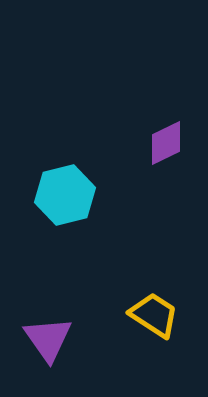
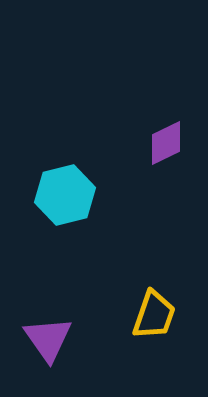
yellow trapezoid: rotated 76 degrees clockwise
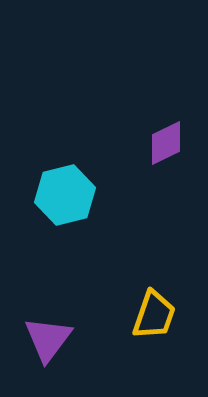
purple triangle: rotated 12 degrees clockwise
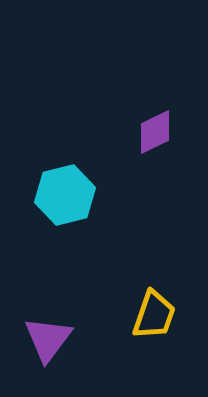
purple diamond: moved 11 px left, 11 px up
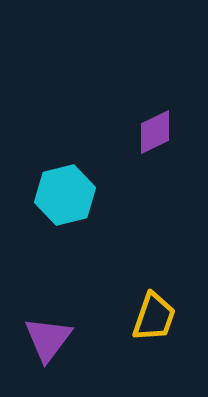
yellow trapezoid: moved 2 px down
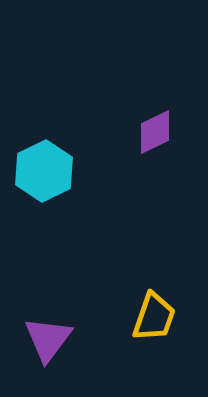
cyan hexagon: moved 21 px left, 24 px up; rotated 12 degrees counterclockwise
